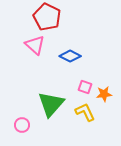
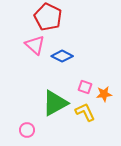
red pentagon: moved 1 px right
blue diamond: moved 8 px left
green triangle: moved 4 px right, 1 px up; rotated 20 degrees clockwise
pink circle: moved 5 px right, 5 px down
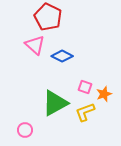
orange star: rotated 14 degrees counterclockwise
yellow L-shape: rotated 85 degrees counterclockwise
pink circle: moved 2 px left
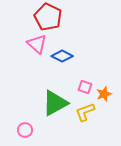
pink triangle: moved 2 px right, 1 px up
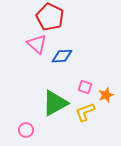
red pentagon: moved 2 px right
blue diamond: rotated 30 degrees counterclockwise
orange star: moved 2 px right, 1 px down
pink circle: moved 1 px right
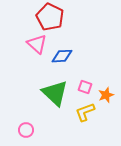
green triangle: moved 10 px up; rotated 48 degrees counterclockwise
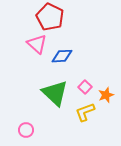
pink square: rotated 24 degrees clockwise
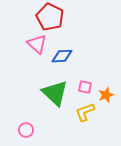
pink square: rotated 32 degrees counterclockwise
